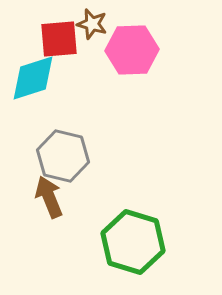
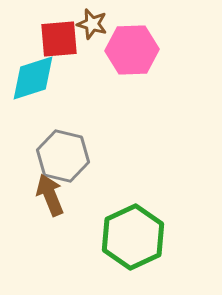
brown arrow: moved 1 px right, 2 px up
green hexagon: moved 5 px up; rotated 18 degrees clockwise
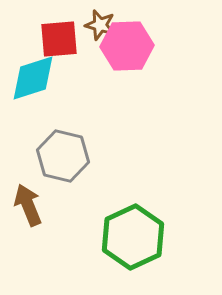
brown star: moved 8 px right, 1 px down
pink hexagon: moved 5 px left, 4 px up
brown arrow: moved 22 px left, 10 px down
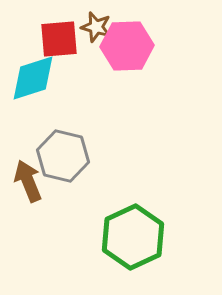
brown star: moved 4 px left, 2 px down
brown arrow: moved 24 px up
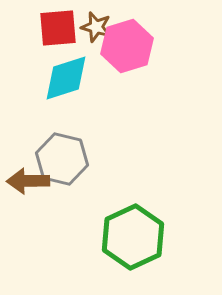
red square: moved 1 px left, 11 px up
pink hexagon: rotated 15 degrees counterclockwise
cyan diamond: moved 33 px right
gray hexagon: moved 1 px left, 3 px down
brown arrow: rotated 69 degrees counterclockwise
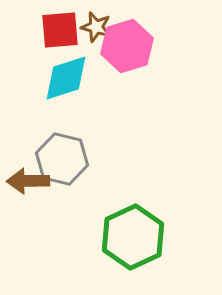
red square: moved 2 px right, 2 px down
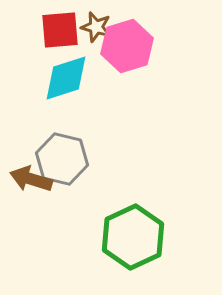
brown arrow: moved 3 px right, 2 px up; rotated 18 degrees clockwise
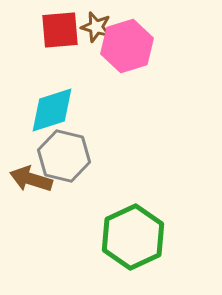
cyan diamond: moved 14 px left, 32 px down
gray hexagon: moved 2 px right, 3 px up
